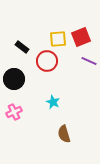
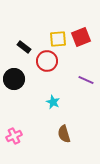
black rectangle: moved 2 px right
purple line: moved 3 px left, 19 px down
pink cross: moved 24 px down
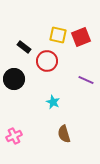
yellow square: moved 4 px up; rotated 18 degrees clockwise
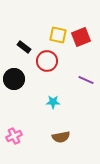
cyan star: rotated 24 degrees counterclockwise
brown semicircle: moved 3 px left, 3 px down; rotated 84 degrees counterclockwise
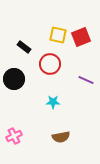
red circle: moved 3 px right, 3 px down
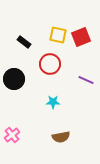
black rectangle: moved 5 px up
pink cross: moved 2 px left, 1 px up; rotated 14 degrees counterclockwise
